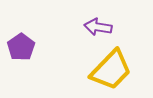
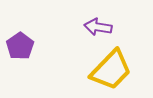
purple pentagon: moved 1 px left, 1 px up
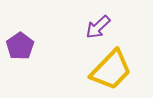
purple arrow: rotated 52 degrees counterclockwise
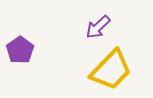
purple pentagon: moved 4 px down
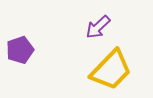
purple pentagon: rotated 16 degrees clockwise
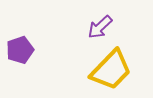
purple arrow: moved 2 px right
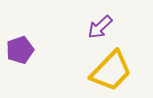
yellow trapezoid: moved 1 px down
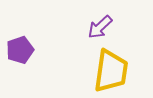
yellow trapezoid: rotated 36 degrees counterclockwise
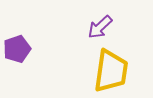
purple pentagon: moved 3 px left, 1 px up
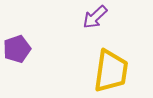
purple arrow: moved 5 px left, 10 px up
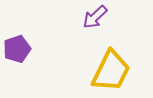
yellow trapezoid: rotated 18 degrees clockwise
